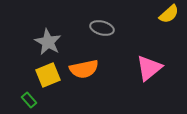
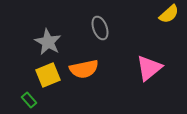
gray ellipse: moved 2 px left; rotated 55 degrees clockwise
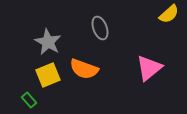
orange semicircle: rotated 32 degrees clockwise
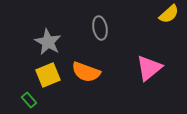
gray ellipse: rotated 10 degrees clockwise
orange semicircle: moved 2 px right, 3 px down
